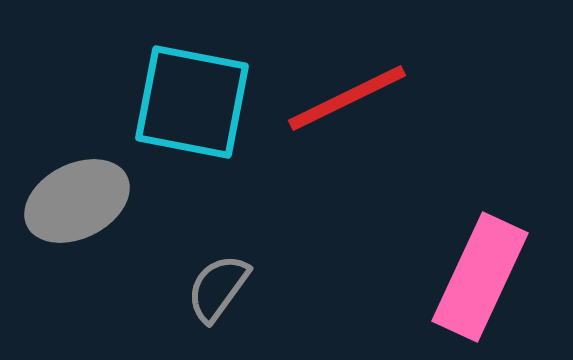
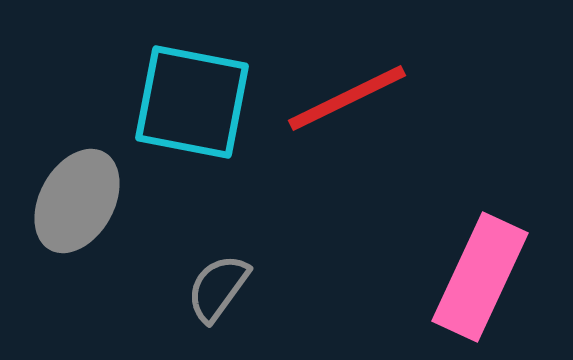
gray ellipse: rotated 34 degrees counterclockwise
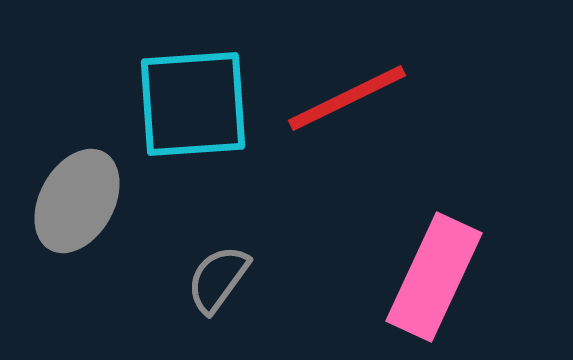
cyan square: moved 1 px right, 2 px down; rotated 15 degrees counterclockwise
pink rectangle: moved 46 px left
gray semicircle: moved 9 px up
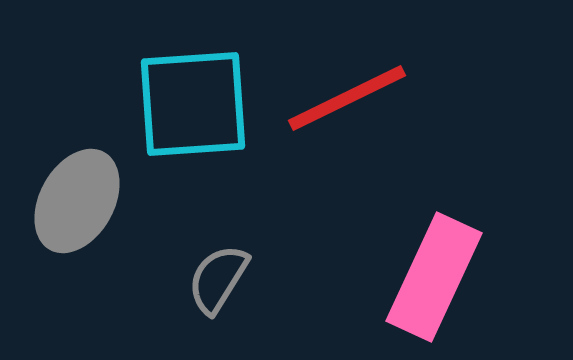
gray semicircle: rotated 4 degrees counterclockwise
